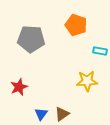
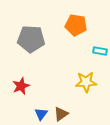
orange pentagon: rotated 10 degrees counterclockwise
yellow star: moved 1 px left, 1 px down
red star: moved 2 px right, 1 px up
brown triangle: moved 1 px left
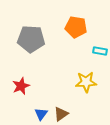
orange pentagon: moved 2 px down
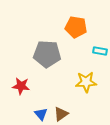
gray pentagon: moved 16 px right, 15 px down
red star: rotated 30 degrees clockwise
blue triangle: rotated 16 degrees counterclockwise
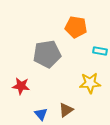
gray pentagon: rotated 12 degrees counterclockwise
yellow star: moved 4 px right, 1 px down
brown triangle: moved 5 px right, 4 px up
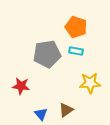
orange pentagon: rotated 10 degrees clockwise
cyan rectangle: moved 24 px left
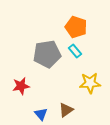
cyan rectangle: moved 1 px left; rotated 40 degrees clockwise
red star: rotated 18 degrees counterclockwise
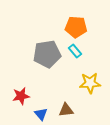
orange pentagon: rotated 15 degrees counterclockwise
red star: moved 10 px down
brown triangle: rotated 28 degrees clockwise
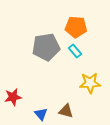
gray pentagon: moved 1 px left, 7 px up
red star: moved 8 px left, 1 px down
brown triangle: moved 1 px down; rotated 21 degrees clockwise
